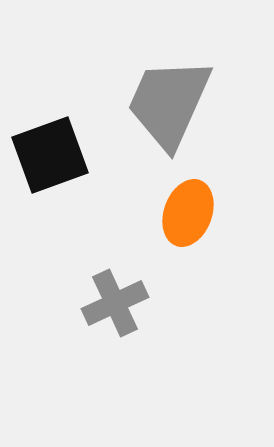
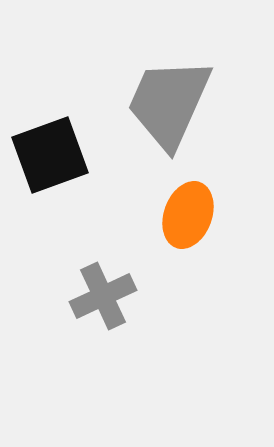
orange ellipse: moved 2 px down
gray cross: moved 12 px left, 7 px up
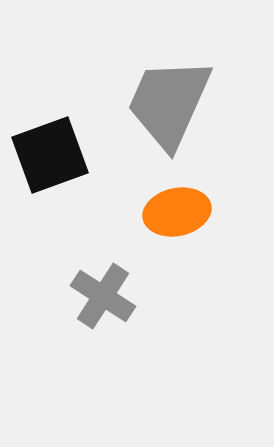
orange ellipse: moved 11 px left, 3 px up; rotated 58 degrees clockwise
gray cross: rotated 32 degrees counterclockwise
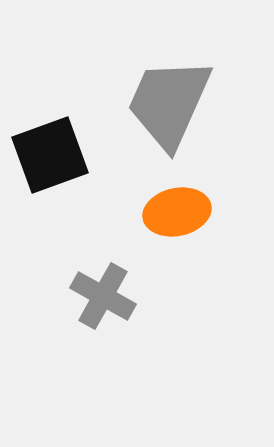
gray cross: rotated 4 degrees counterclockwise
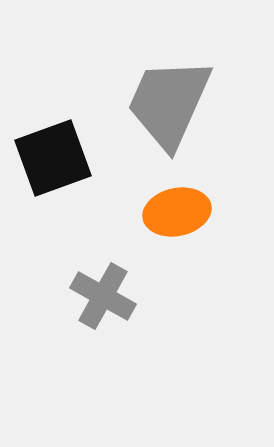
black square: moved 3 px right, 3 px down
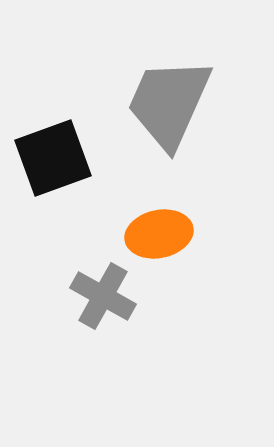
orange ellipse: moved 18 px left, 22 px down
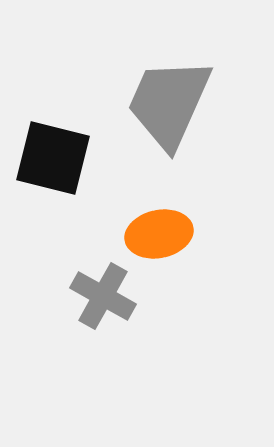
black square: rotated 34 degrees clockwise
